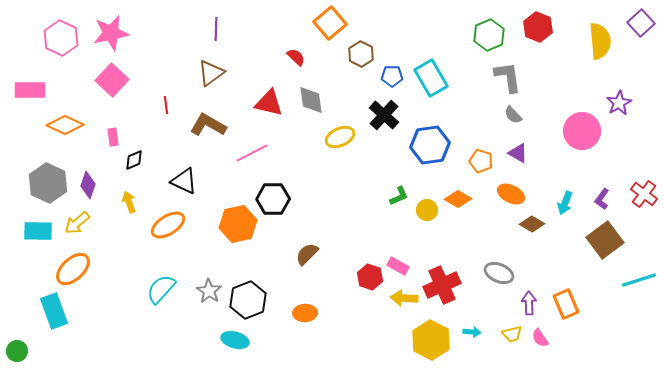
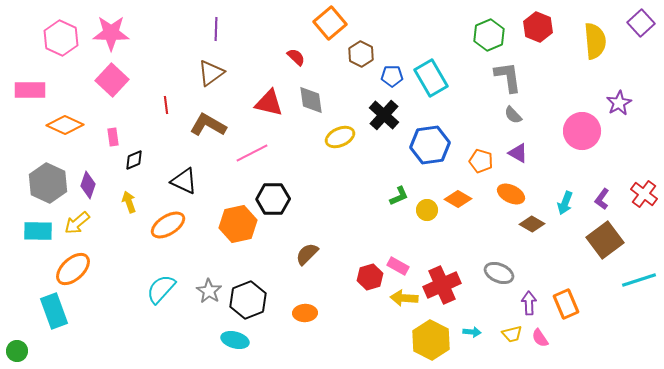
pink star at (111, 33): rotated 12 degrees clockwise
yellow semicircle at (600, 41): moved 5 px left
red hexagon at (370, 277): rotated 25 degrees clockwise
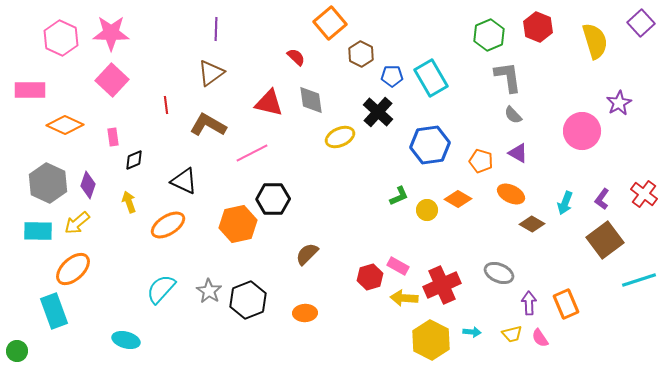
yellow semicircle at (595, 41): rotated 12 degrees counterclockwise
black cross at (384, 115): moved 6 px left, 3 px up
cyan ellipse at (235, 340): moved 109 px left
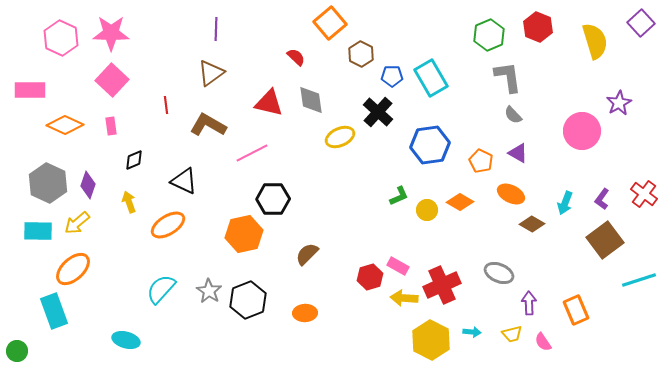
pink rectangle at (113, 137): moved 2 px left, 11 px up
orange pentagon at (481, 161): rotated 10 degrees clockwise
orange diamond at (458, 199): moved 2 px right, 3 px down
orange hexagon at (238, 224): moved 6 px right, 10 px down
orange rectangle at (566, 304): moved 10 px right, 6 px down
pink semicircle at (540, 338): moved 3 px right, 4 px down
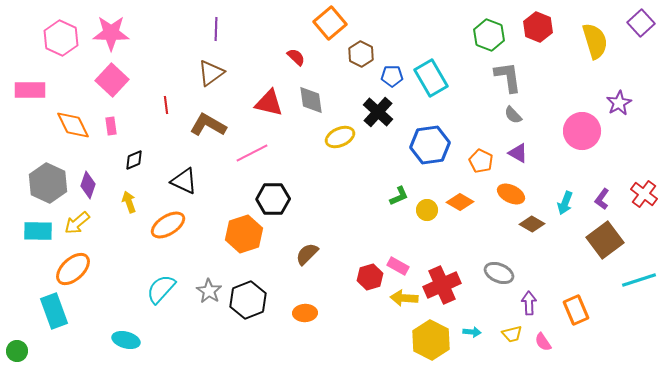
green hexagon at (489, 35): rotated 16 degrees counterclockwise
orange diamond at (65, 125): moved 8 px right; rotated 39 degrees clockwise
orange hexagon at (244, 234): rotated 6 degrees counterclockwise
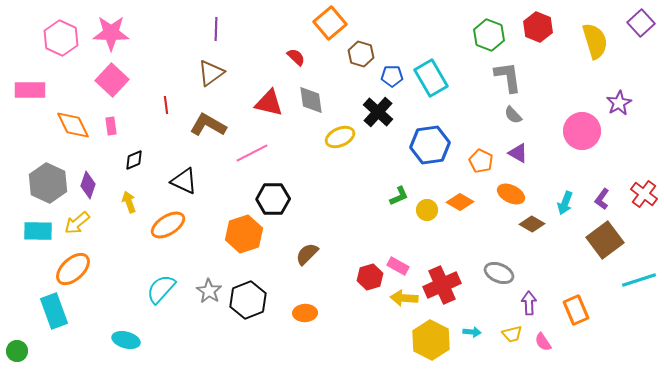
brown hexagon at (361, 54): rotated 10 degrees counterclockwise
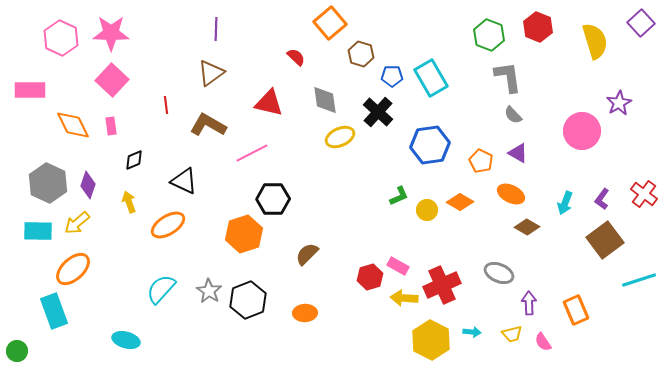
gray diamond at (311, 100): moved 14 px right
brown diamond at (532, 224): moved 5 px left, 3 px down
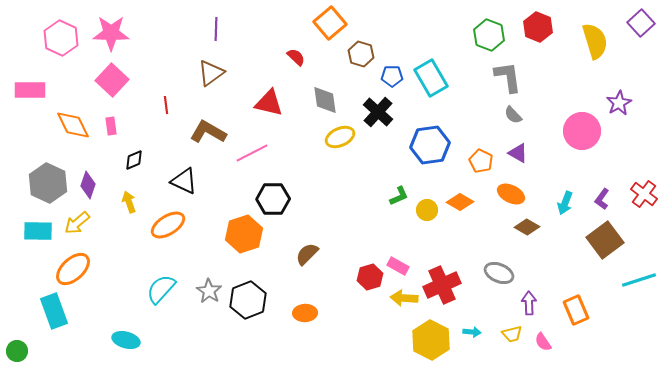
brown L-shape at (208, 125): moved 7 px down
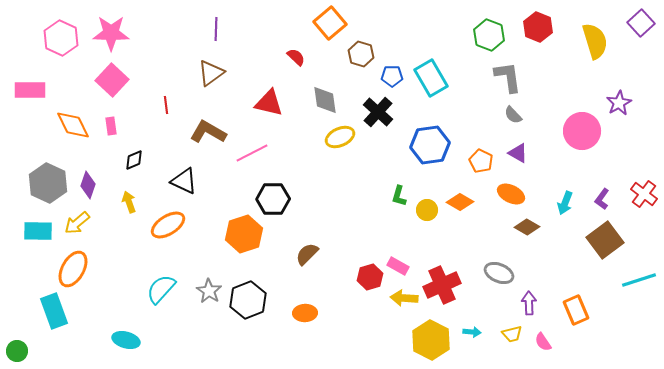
green L-shape at (399, 196): rotated 130 degrees clockwise
orange ellipse at (73, 269): rotated 18 degrees counterclockwise
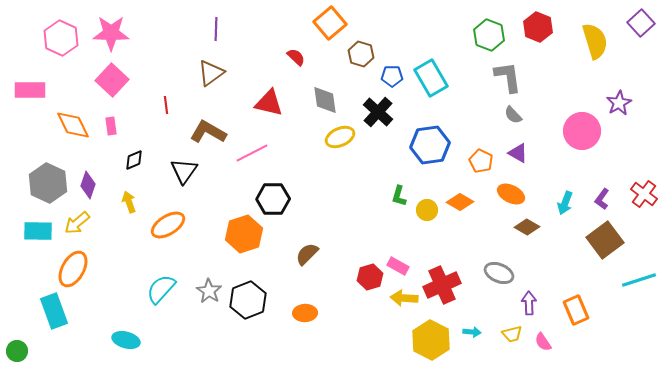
black triangle at (184, 181): moved 10 px up; rotated 40 degrees clockwise
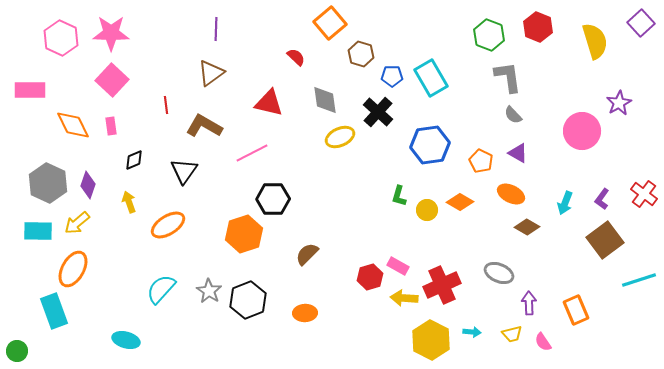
brown L-shape at (208, 132): moved 4 px left, 6 px up
